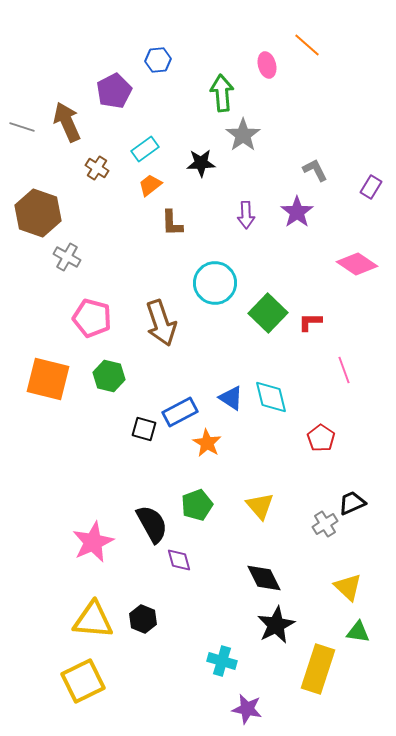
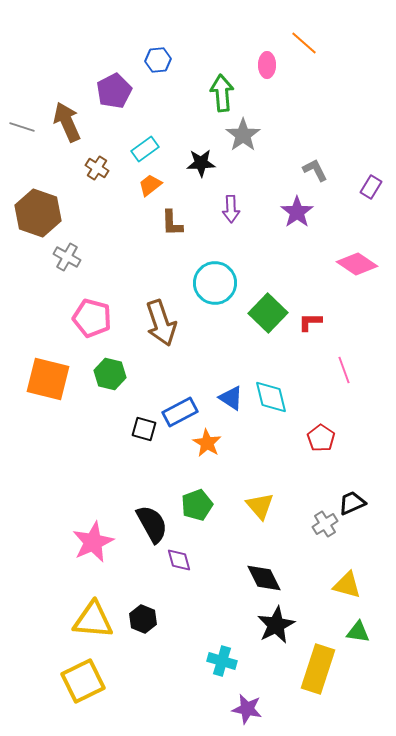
orange line at (307, 45): moved 3 px left, 2 px up
pink ellipse at (267, 65): rotated 15 degrees clockwise
purple arrow at (246, 215): moved 15 px left, 6 px up
green hexagon at (109, 376): moved 1 px right, 2 px up
yellow triangle at (348, 587): moved 1 px left, 2 px up; rotated 28 degrees counterclockwise
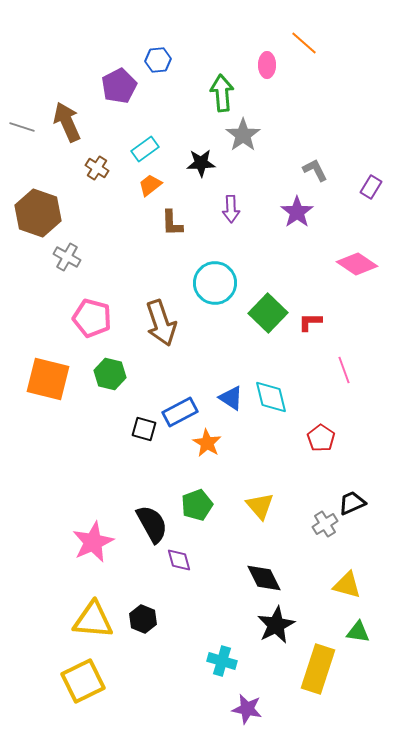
purple pentagon at (114, 91): moved 5 px right, 5 px up
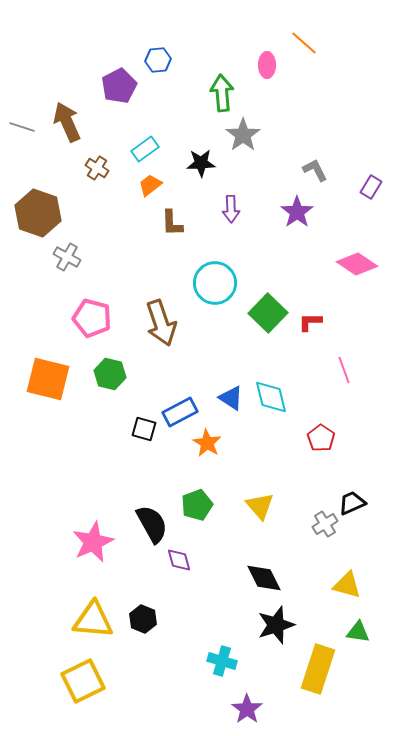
black star at (276, 625): rotated 9 degrees clockwise
purple star at (247, 709): rotated 24 degrees clockwise
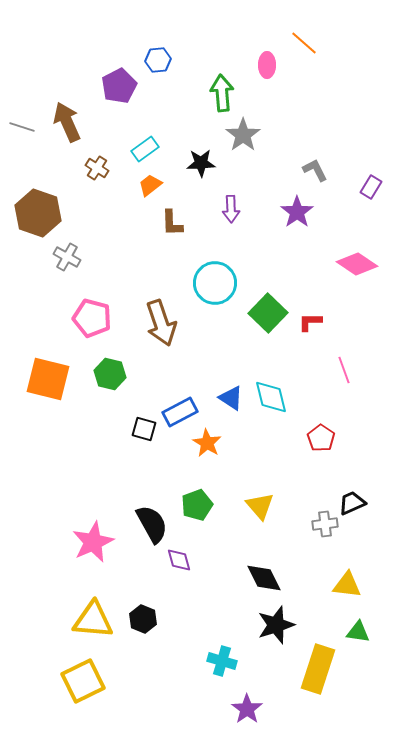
gray cross at (325, 524): rotated 25 degrees clockwise
yellow triangle at (347, 585): rotated 8 degrees counterclockwise
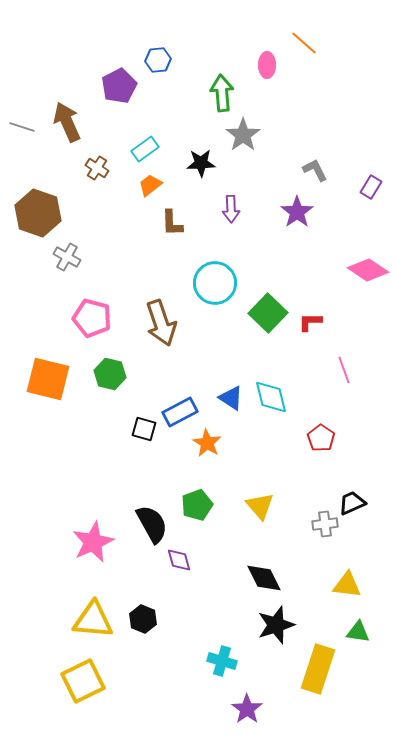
pink diamond at (357, 264): moved 11 px right, 6 px down
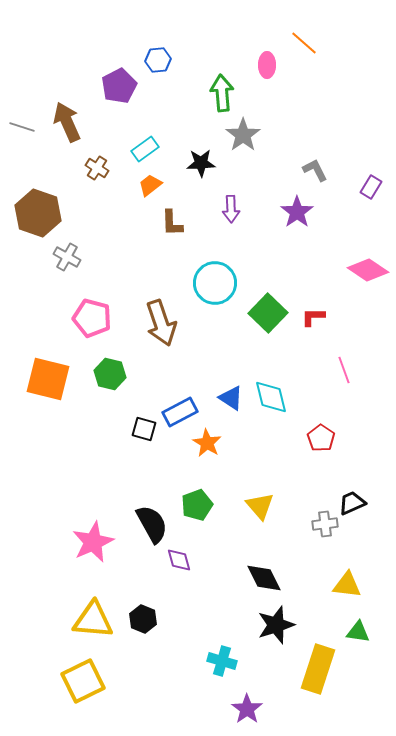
red L-shape at (310, 322): moved 3 px right, 5 px up
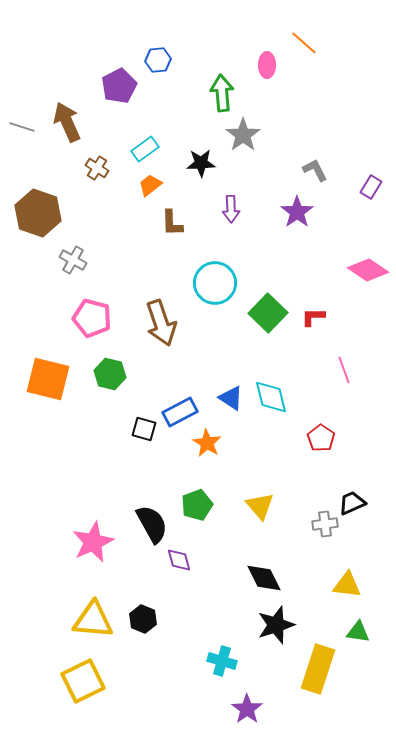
gray cross at (67, 257): moved 6 px right, 3 px down
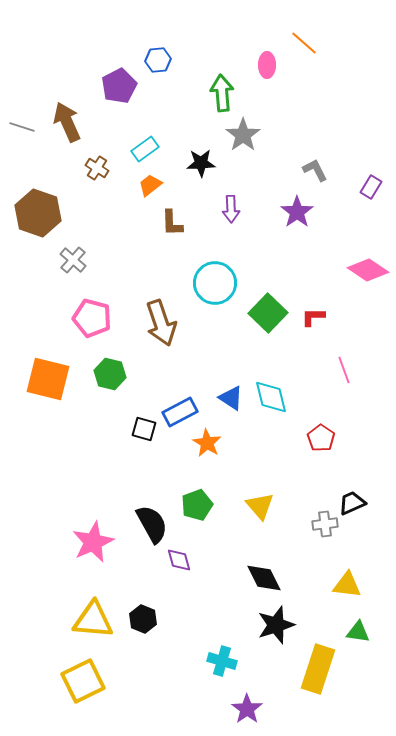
gray cross at (73, 260): rotated 12 degrees clockwise
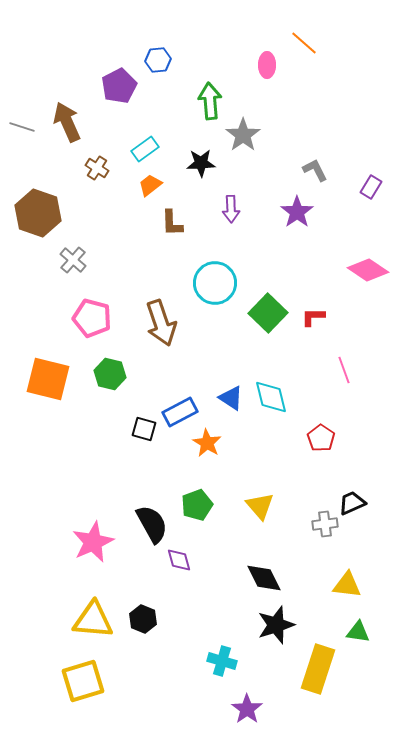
green arrow at (222, 93): moved 12 px left, 8 px down
yellow square at (83, 681): rotated 9 degrees clockwise
